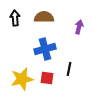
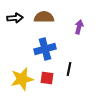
black arrow: rotated 91 degrees clockwise
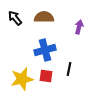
black arrow: rotated 126 degrees counterclockwise
blue cross: moved 1 px down
red square: moved 1 px left, 2 px up
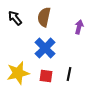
brown semicircle: rotated 78 degrees counterclockwise
blue cross: moved 2 px up; rotated 30 degrees counterclockwise
black line: moved 5 px down
yellow star: moved 4 px left, 6 px up
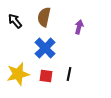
black arrow: moved 3 px down
yellow star: moved 1 px down
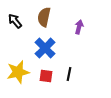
yellow star: moved 2 px up
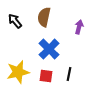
blue cross: moved 4 px right, 1 px down
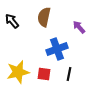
black arrow: moved 3 px left
purple arrow: rotated 56 degrees counterclockwise
blue cross: moved 8 px right; rotated 25 degrees clockwise
red square: moved 2 px left, 2 px up
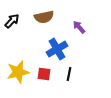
brown semicircle: rotated 114 degrees counterclockwise
black arrow: rotated 84 degrees clockwise
blue cross: rotated 10 degrees counterclockwise
